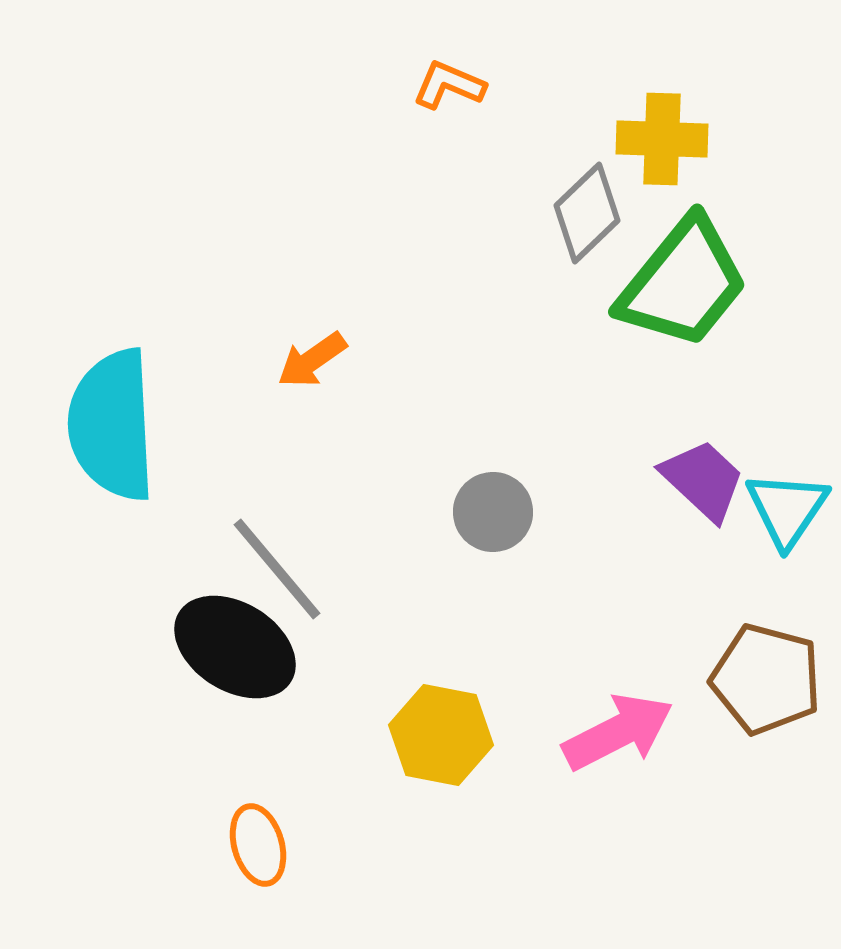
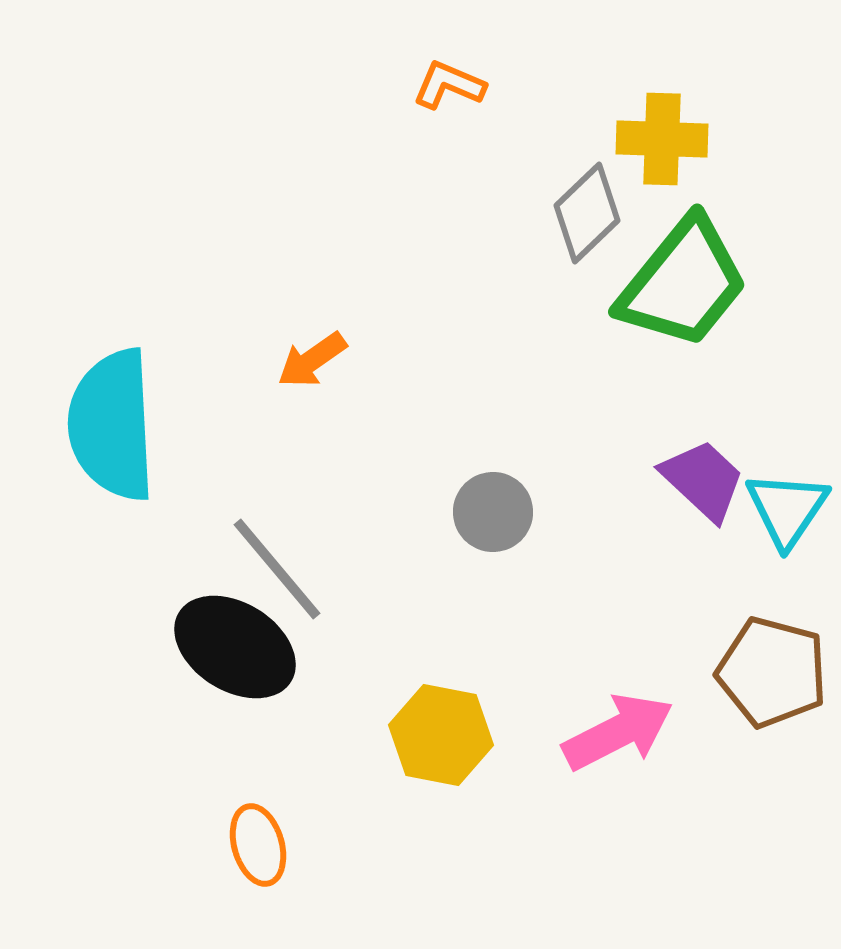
brown pentagon: moved 6 px right, 7 px up
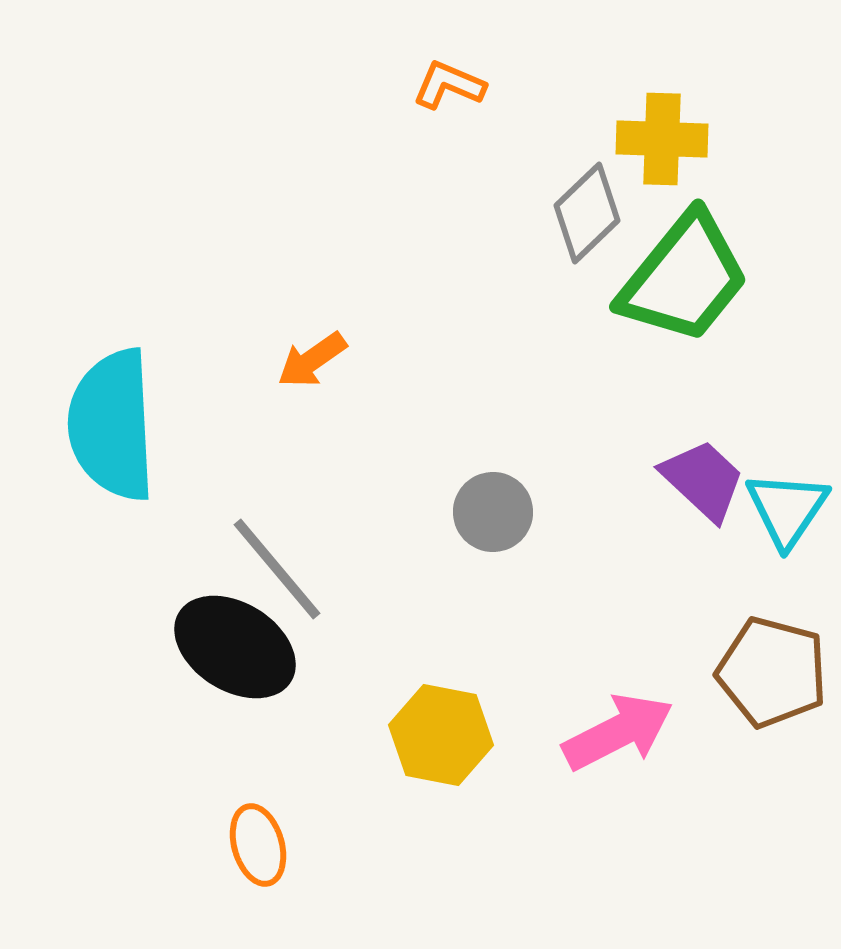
green trapezoid: moved 1 px right, 5 px up
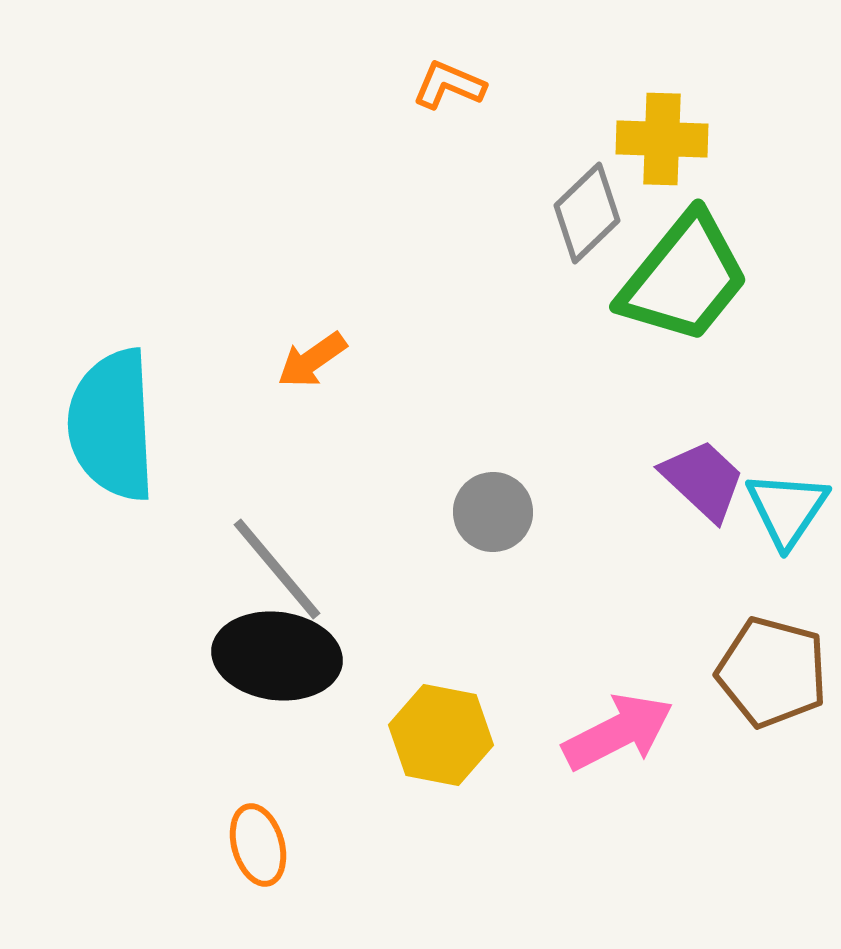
black ellipse: moved 42 px right, 9 px down; rotated 25 degrees counterclockwise
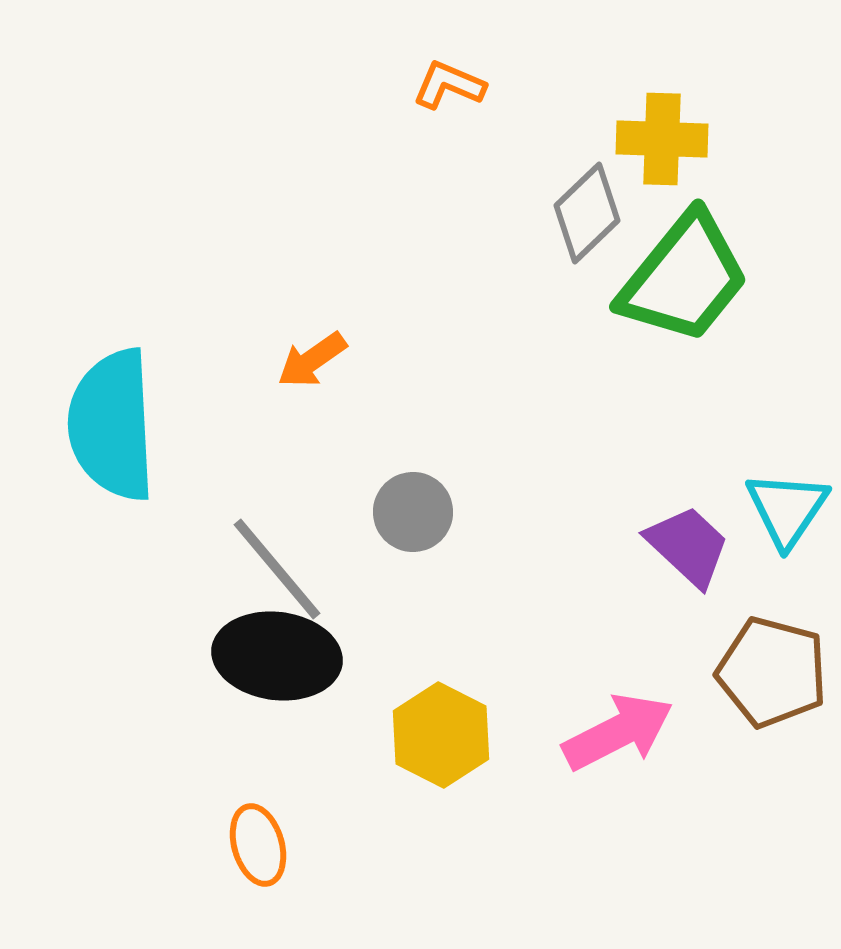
purple trapezoid: moved 15 px left, 66 px down
gray circle: moved 80 px left
yellow hexagon: rotated 16 degrees clockwise
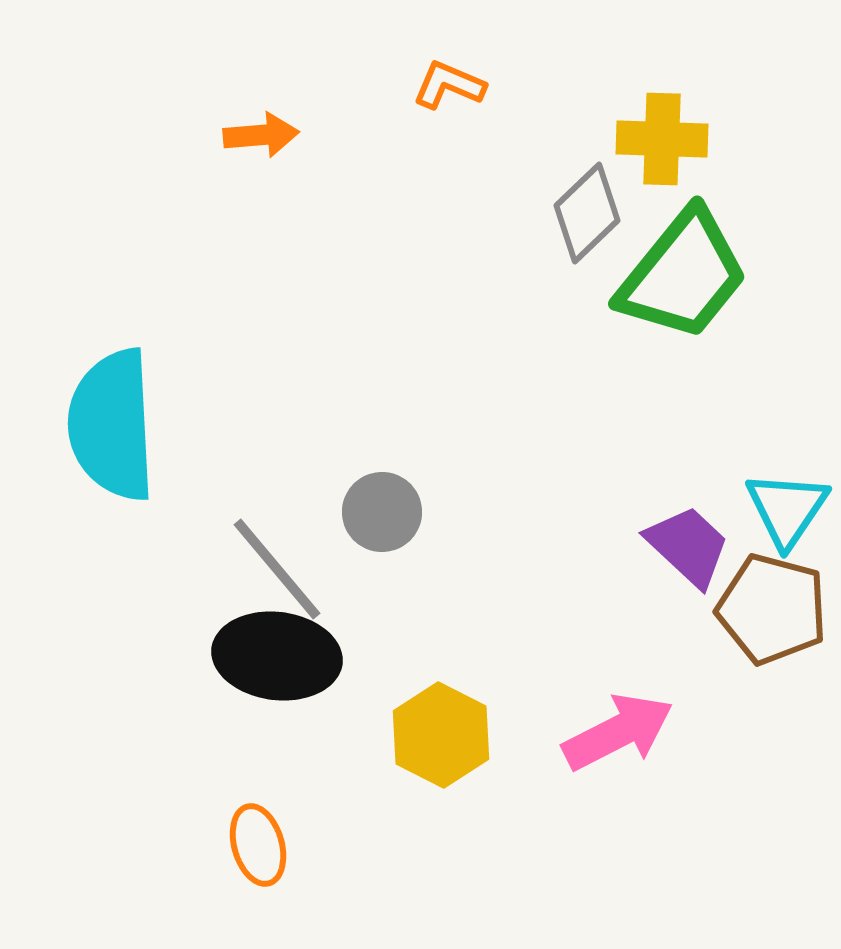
green trapezoid: moved 1 px left, 3 px up
orange arrow: moved 51 px left, 225 px up; rotated 150 degrees counterclockwise
gray circle: moved 31 px left
brown pentagon: moved 63 px up
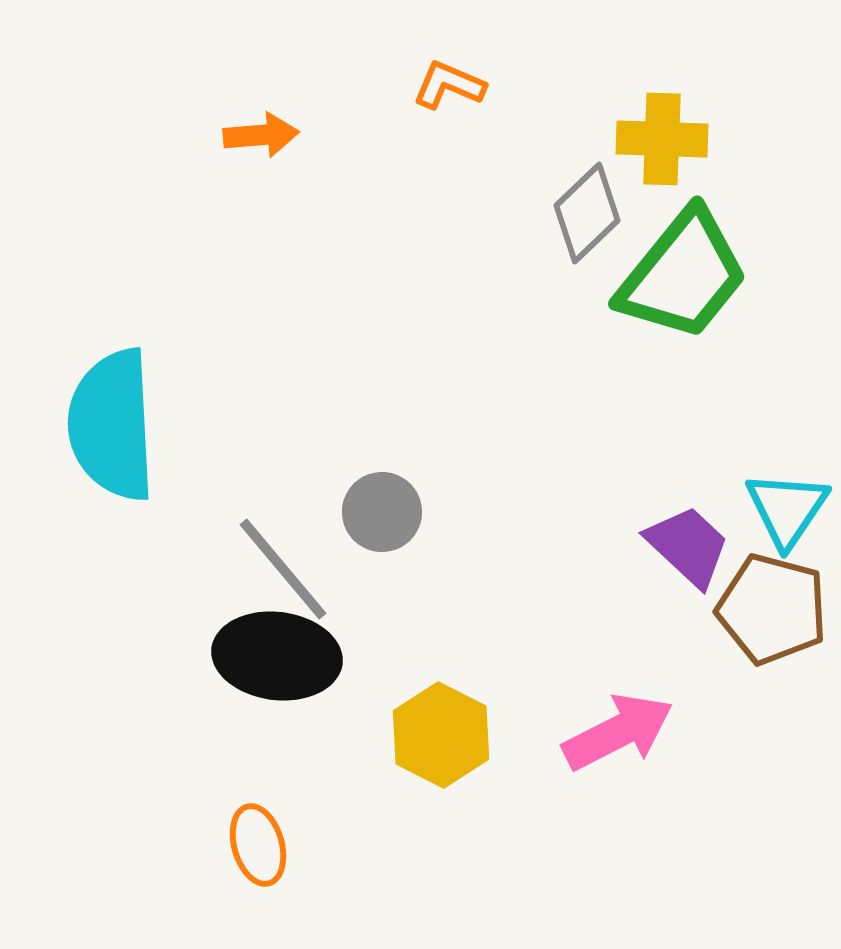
gray line: moved 6 px right
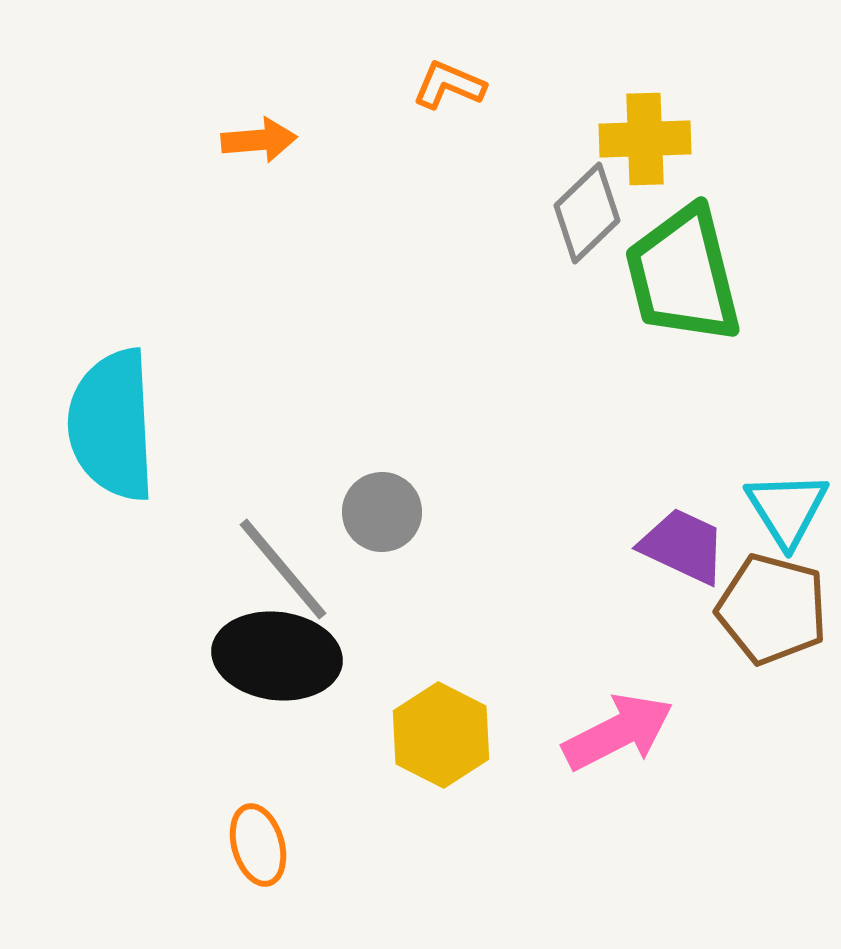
orange arrow: moved 2 px left, 5 px down
yellow cross: moved 17 px left; rotated 4 degrees counterclockwise
green trapezoid: rotated 127 degrees clockwise
cyan triangle: rotated 6 degrees counterclockwise
purple trapezoid: moved 5 px left; rotated 18 degrees counterclockwise
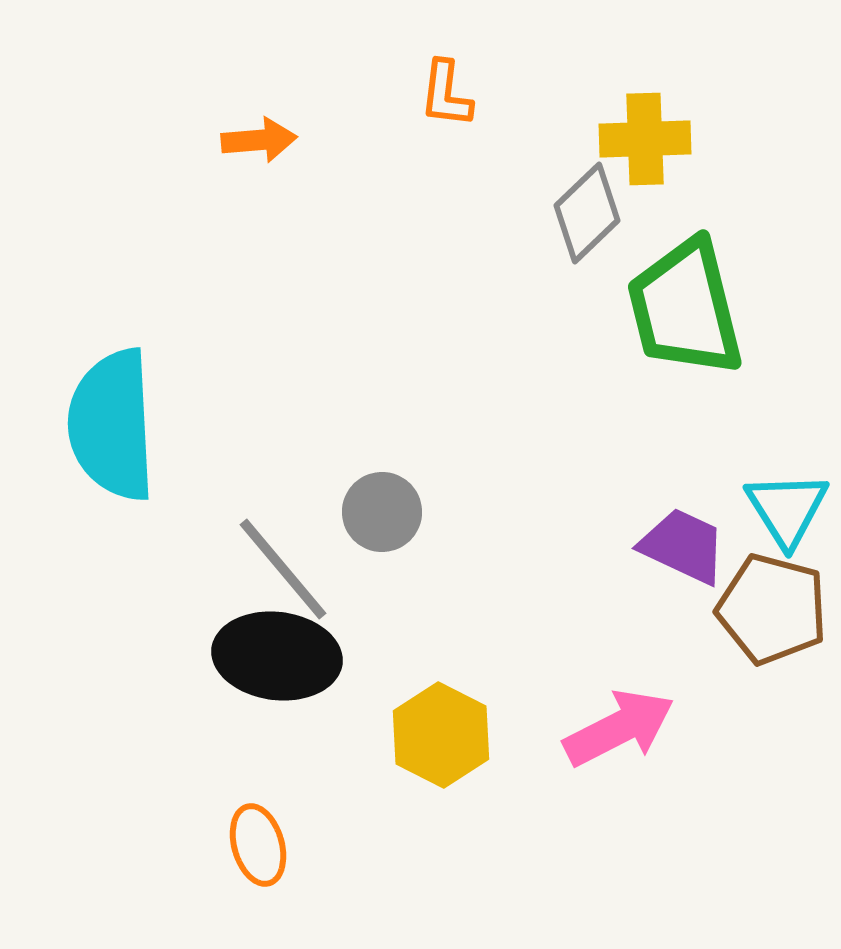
orange L-shape: moved 3 px left, 9 px down; rotated 106 degrees counterclockwise
green trapezoid: moved 2 px right, 33 px down
pink arrow: moved 1 px right, 4 px up
